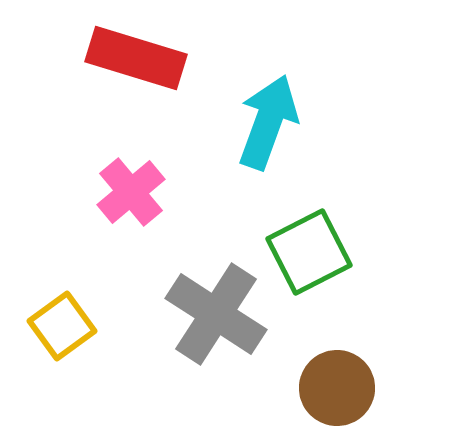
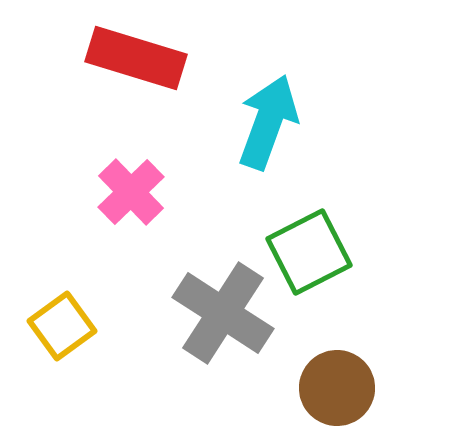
pink cross: rotated 4 degrees counterclockwise
gray cross: moved 7 px right, 1 px up
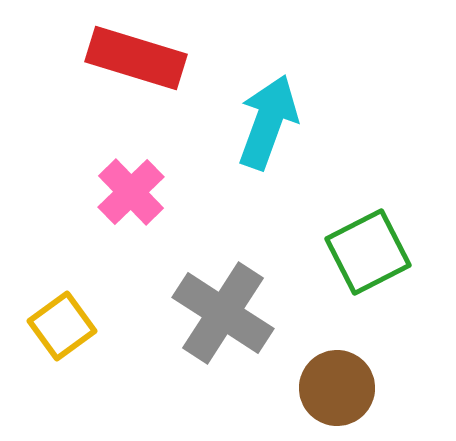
green square: moved 59 px right
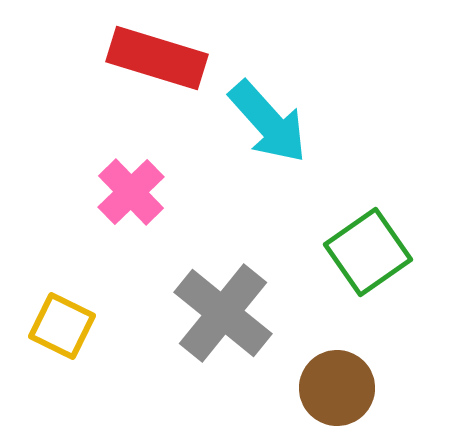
red rectangle: moved 21 px right
cyan arrow: rotated 118 degrees clockwise
green square: rotated 8 degrees counterclockwise
gray cross: rotated 6 degrees clockwise
yellow square: rotated 28 degrees counterclockwise
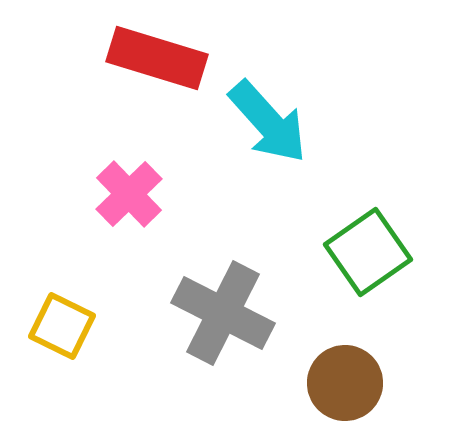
pink cross: moved 2 px left, 2 px down
gray cross: rotated 12 degrees counterclockwise
brown circle: moved 8 px right, 5 px up
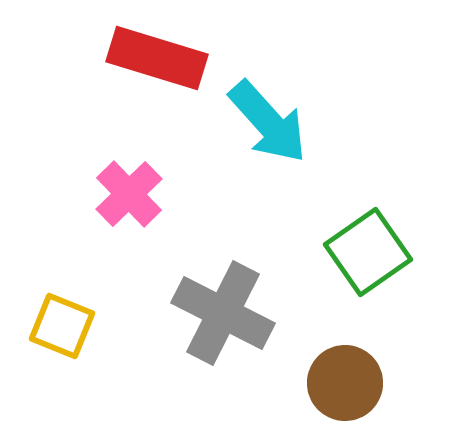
yellow square: rotated 4 degrees counterclockwise
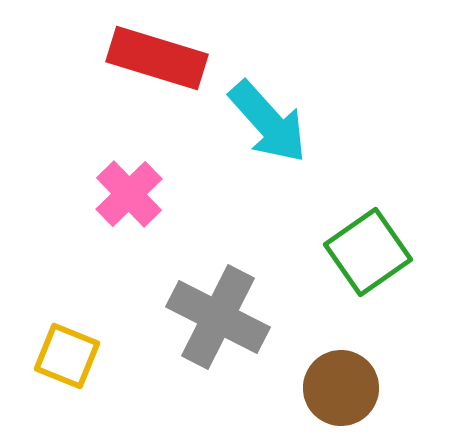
gray cross: moved 5 px left, 4 px down
yellow square: moved 5 px right, 30 px down
brown circle: moved 4 px left, 5 px down
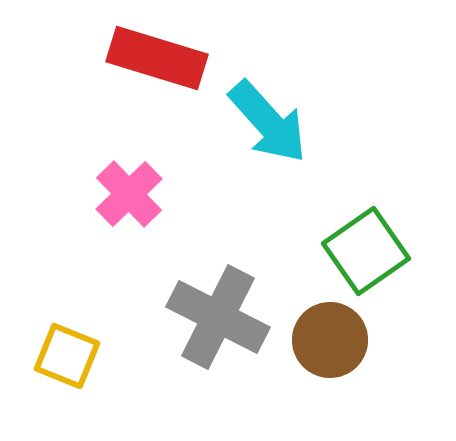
green square: moved 2 px left, 1 px up
brown circle: moved 11 px left, 48 px up
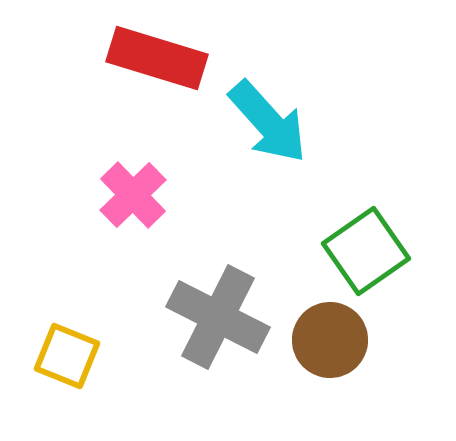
pink cross: moved 4 px right, 1 px down
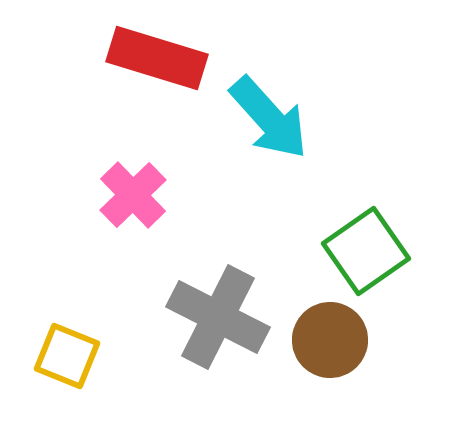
cyan arrow: moved 1 px right, 4 px up
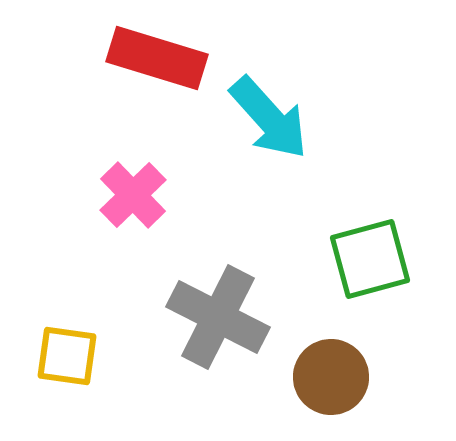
green square: moved 4 px right, 8 px down; rotated 20 degrees clockwise
brown circle: moved 1 px right, 37 px down
yellow square: rotated 14 degrees counterclockwise
